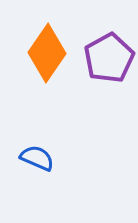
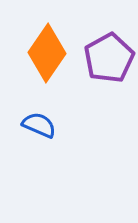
blue semicircle: moved 2 px right, 33 px up
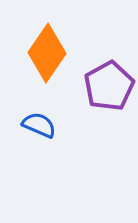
purple pentagon: moved 28 px down
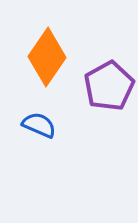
orange diamond: moved 4 px down
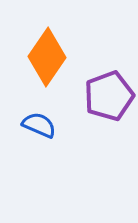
purple pentagon: moved 10 px down; rotated 9 degrees clockwise
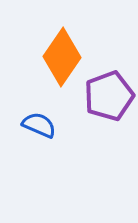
orange diamond: moved 15 px right
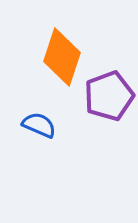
orange diamond: rotated 16 degrees counterclockwise
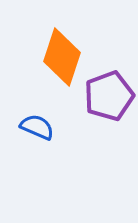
blue semicircle: moved 2 px left, 2 px down
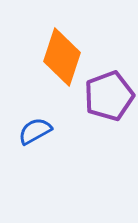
blue semicircle: moved 2 px left, 4 px down; rotated 52 degrees counterclockwise
